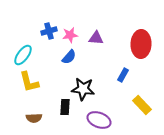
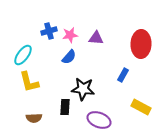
yellow rectangle: moved 1 px left, 2 px down; rotated 18 degrees counterclockwise
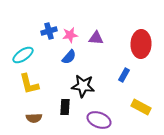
cyan ellipse: rotated 20 degrees clockwise
blue rectangle: moved 1 px right
yellow L-shape: moved 2 px down
black star: moved 3 px up
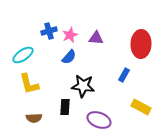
pink star: rotated 14 degrees counterclockwise
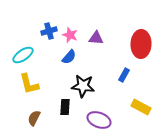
pink star: rotated 28 degrees counterclockwise
brown semicircle: rotated 119 degrees clockwise
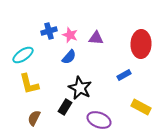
blue rectangle: rotated 32 degrees clockwise
black star: moved 3 px left, 2 px down; rotated 20 degrees clockwise
black rectangle: rotated 28 degrees clockwise
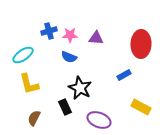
pink star: rotated 21 degrees counterclockwise
blue semicircle: rotated 70 degrees clockwise
black rectangle: rotated 56 degrees counterclockwise
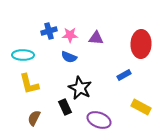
cyan ellipse: rotated 35 degrees clockwise
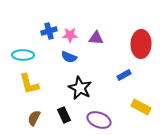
black rectangle: moved 1 px left, 8 px down
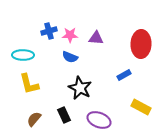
blue semicircle: moved 1 px right
brown semicircle: moved 1 px down; rotated 14 degrees clockwise
